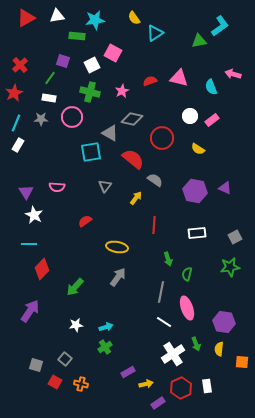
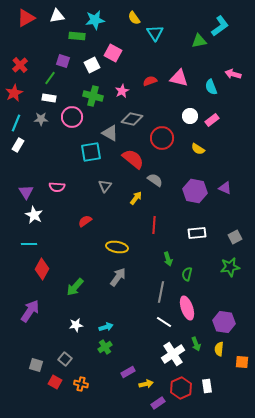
cyan triangle at (155, 33): rotated 30 degrees counterclockwise
green cross at (90, 92): moved 3 px right, 4 px down
red diamond at (42, 269): rotated 15 degrees counterclockwise
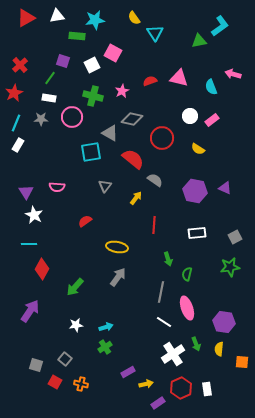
white rectangle at (207, 386): moved 3 px down
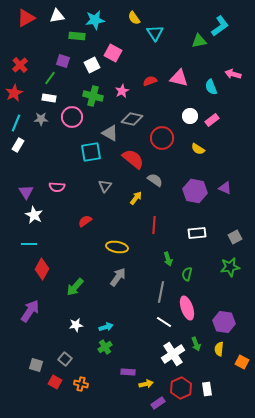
orange square at (242, 362): rotated 24 degrees clockwise
purple rectangle at (128, 372): rotated 32 degrees clockwise
